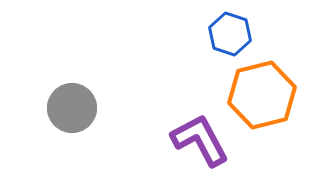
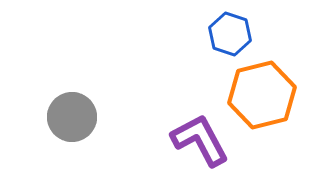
gray circle: moved 9 px down
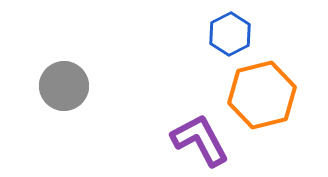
blue hexagon: rotated 15 degrees clockwise
gray circle: moved 8 px left, 31 px up
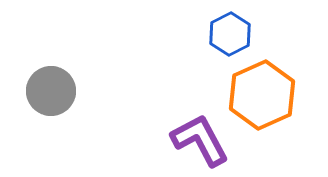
gray circle: moved 13 px left, 5 px down
orange hexagon: rotated 10 degrees counterclockwise
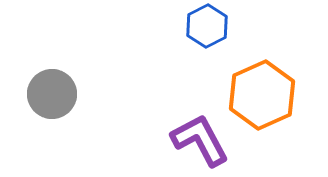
blue hexagon: moved 23 px left, 8 px up
gray circle: moved 1 px right, 3 px down
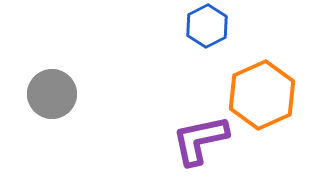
purple L-shape: rotated 74 degrees counterclockwise
